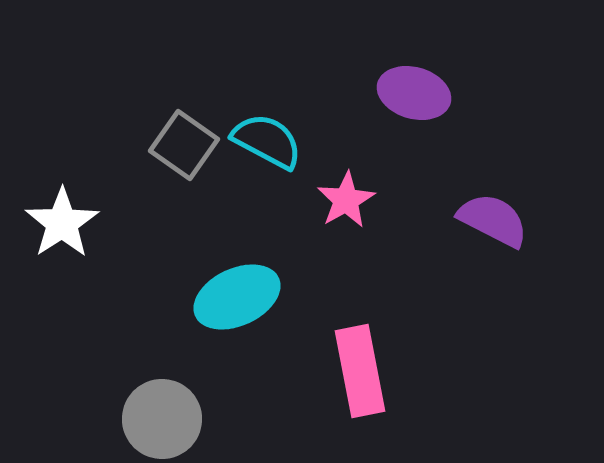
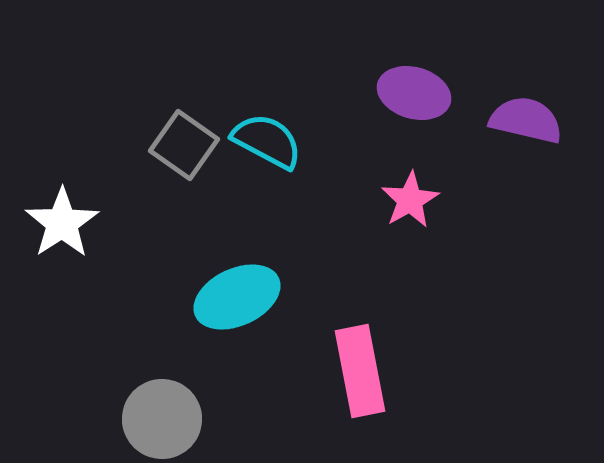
pink star: moved 64 px right
purple semicircle: moved 33 px right, 100 px up; rotated 14 degrees counterclockwise
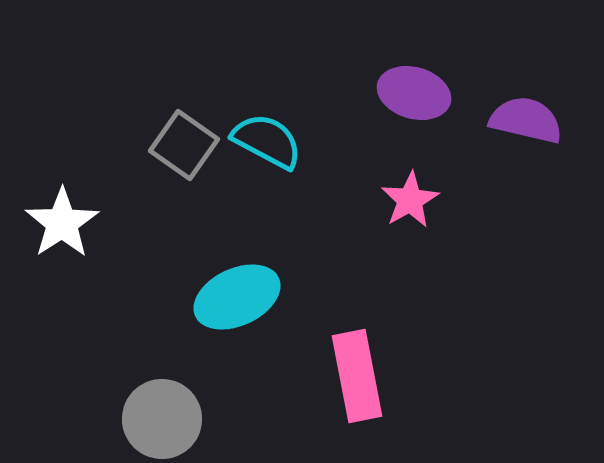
pink rectangle: moved 3 px left, 5 px down
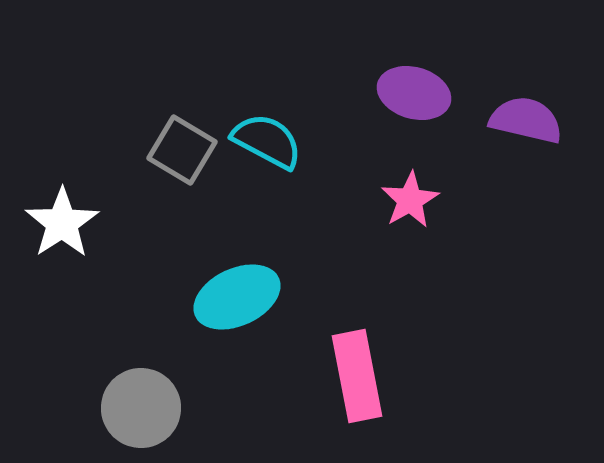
gray square: moved 2 px left, 5 px down; rotated 4 degrees counterclockwise
gray circle: moved 21 px left, 11 px up
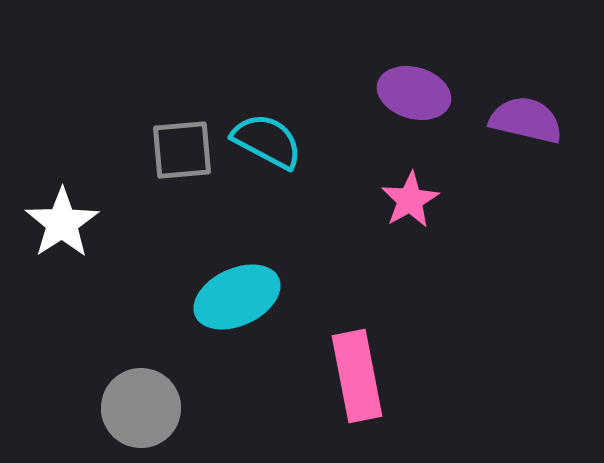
gray square: rotated 36 degrees counterclockwise
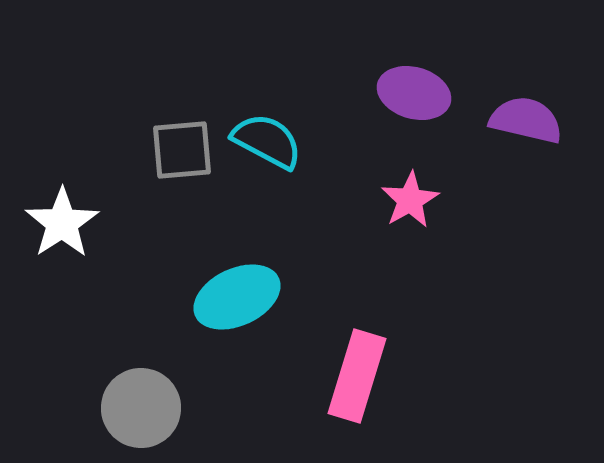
pink rectangle: rotated 28 degrees clockwise
